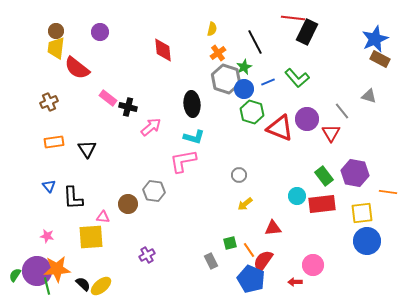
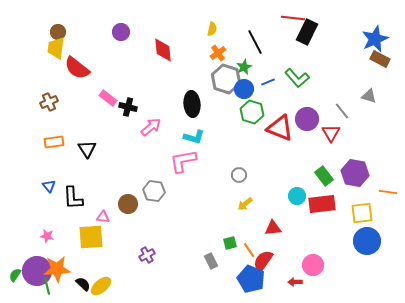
brown circle at (56, 31): moved 2 px right, 1 px down
purple circle at (100, 32): moved 21 px right
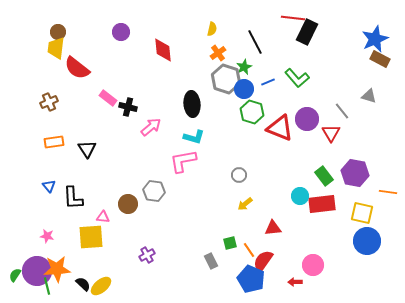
cyan circle at (297, 196): moved 3 px right
yellow square at (362, 213): rotated 20 degrees clockwise
